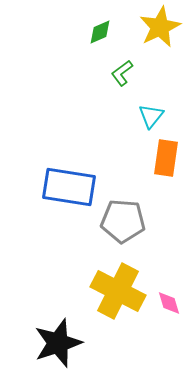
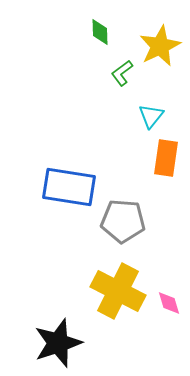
yellow star: moved 19 px down
green diamond: rotated 68 degrees counterclockwise
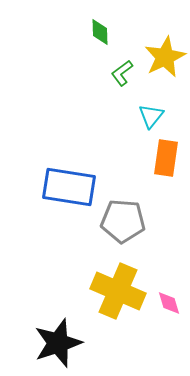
yellow star: moved 5 px right, 11 px down
yellow cross: rotated 4 degrees counterclockwise
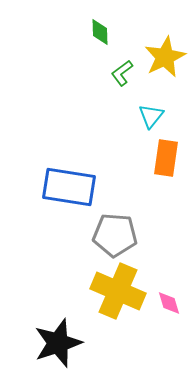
gray pentagon: moved 8 px left, 14 px down
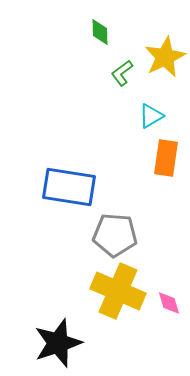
cyan triangle: rotated 20 degrees clockwise
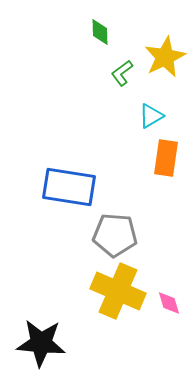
black star: moved 17 px left; rotated 24 degrees clockwise
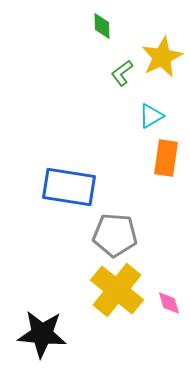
green diamond: moved 2 px right, 6 px up
yellow star: moved 3 px left
yellow cross: moved 1 px left, 1 px up; rotated 16 degrees clockwise
black star: moved 1 px right, 9 px up
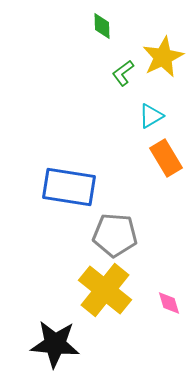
yellow star: moved 1 px right
green L-shape: moved 1 px right
orange rectangle: rotated 39 degrees counterclockwise
yellow cross: moved 12 px left
black star: moved 13 px right, 10 px down
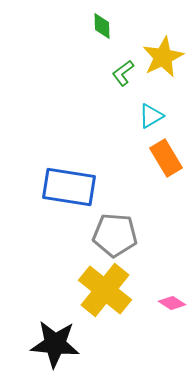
pink diamond: moved 3 px right; rotated 40 degrees counterclockwise
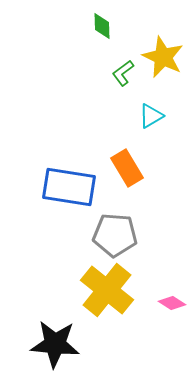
yellow star: rotated 21 degrees counterclockwise
orange rectangle: moved 39 px left, 10 px down
yellow cross: moved 2 px right
